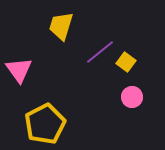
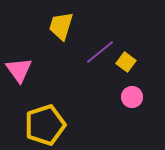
yellow pentagon: moved 1 px down; rotated 9 degrees clockwise
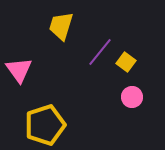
purple line: rotated 12 degrees counterclockwise
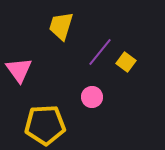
pink circle: moved 40 px left
yellow pentagon: rotated 15 degrees clockwise
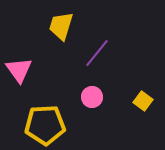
purple line: moved 3 px left, 1 px down
yellow square: moved 17 px right, 39 px down
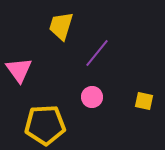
yellow square: moved 1 px right; rotated 24 degrees counterclockwise
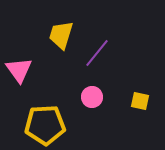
yellow trapezoid: moved 9 px down
yellow square: moved 4 px left
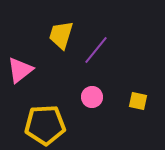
purple line: moved 1 px left, 3 px up
pink triangle: moved 1 px right; rotated 28 degrees clockwise
yellow square: moved 2 px left
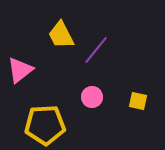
yellow trapezoid: rotated 44 degrees counterclockwise
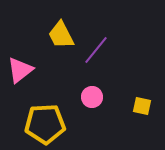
yellow square: moved 4 px right, 5 px down
yellow pentagon: moved 1 px up
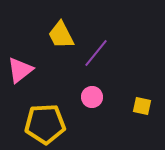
purple line: moved 3 px down
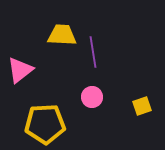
yellow trapezoid: moved 1 px right; rotated 120 degrees clockwise
purple line: moved 3 px left, 1 px up; rotated 48 degrees counterclockwise
yellow square: rotated 30 degrees counterclockwise
